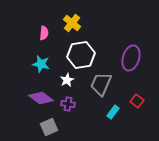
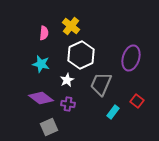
yellow cross: moved 1 px left, 3 px down
white hexagon: rotated 16 degrees counterclockwise
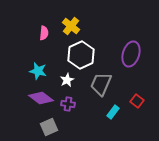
purple ellipse: moved 4 px up
cyan star: moved 3 px left, 7 px down
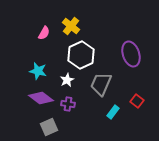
pink semicircle: rotated 24 degrees clockwise
purple ellipse: rotated 35 degrees counterclockwise
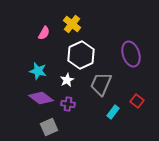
yellow cross: moved 1 px right, 2 px up
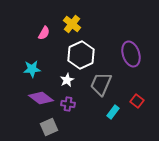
cyan star: moved 6 px left, 2 px up; rotated 18 degrees counterclockwise
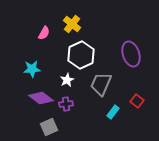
purple cross: moved 2 px left; rotated 16 degrees counterclockwise
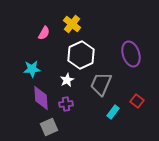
purple diamond: rotated 50 degrees clockwise
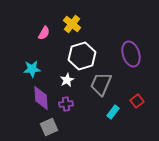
white hexagon: moved 1 px right, 1 px down; rotated 8 degrees clockwise
red square: rotated 16 degrees clockwise
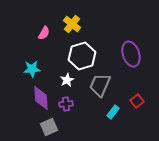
gray trapezoid: moved 1 px left, 1 px down
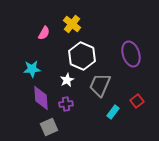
white hexagon: rotated 20 degrees counterclockwise
